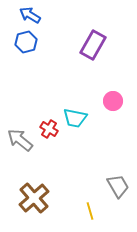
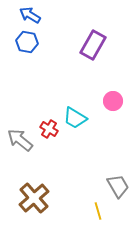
blue hexagon: moved 1 px right; rotated 25 degrees clockwise
cyan trapezoid: rotated 20 degrees clockwise
yellow line: moved 8 px right
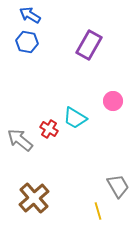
purple rectangle: moved 4 px left
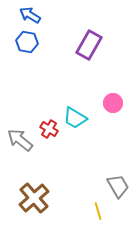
pink circle: moved 2 px down
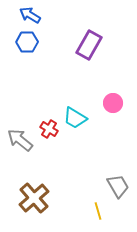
blue hexagon: rotated 10 degrees counterclockwise
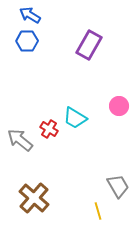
blue hexagon: moved 1 px up
pink circle: moved 6 px right, 3 px down
brown cross: rotated 8 degrees counterclockwise
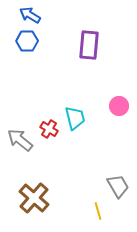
purple rectangle: rotated 24 degrees counterclockwise
cyan trapezoid: rotated 135 degrees counterclockwise
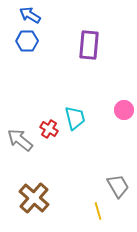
pink circle: moved 5 px right, 4 px down
